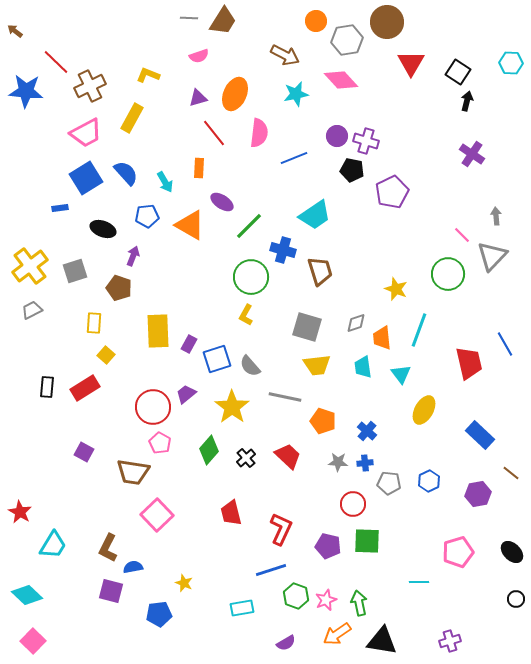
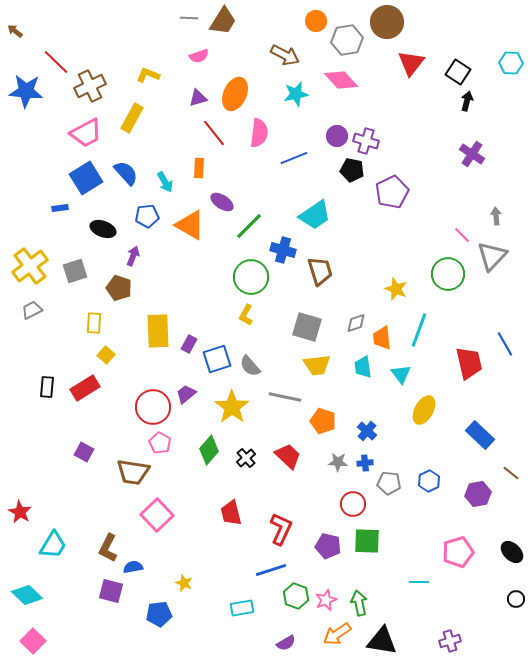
red triangle at (411, 63): rotated 8 degrees clockwise
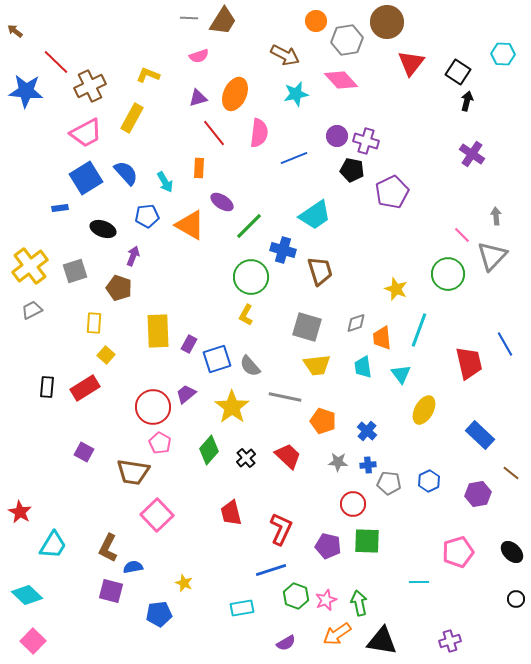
cyan hexagon at (511, 63): moved 8 px left, 9 px up
blue cross at (365, 463): moved 3 px right, 2 px down
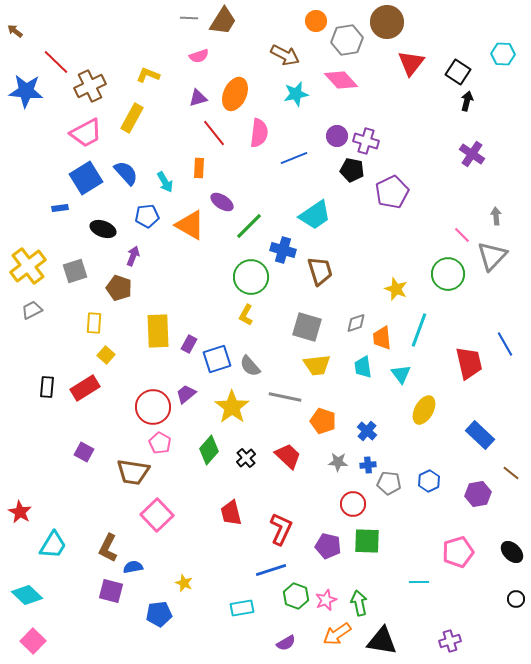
yellow cross at (30, 266): moved 2 px left
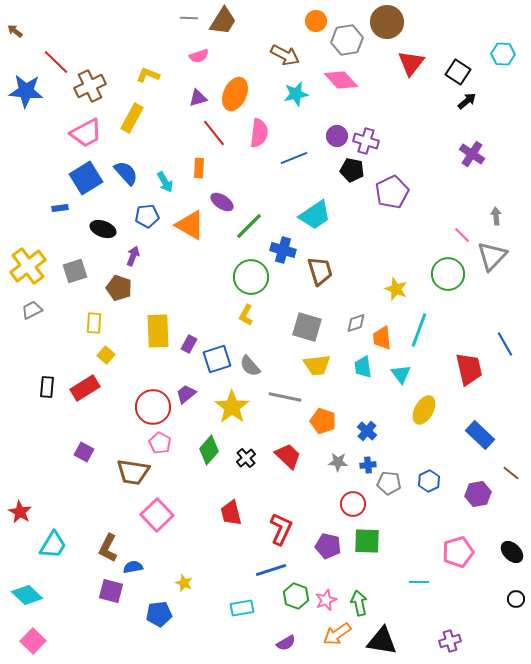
black arrow at (467, 101): rotated 36 degrees clockwise
red trapezoid at (469, 363): moved 6 px down
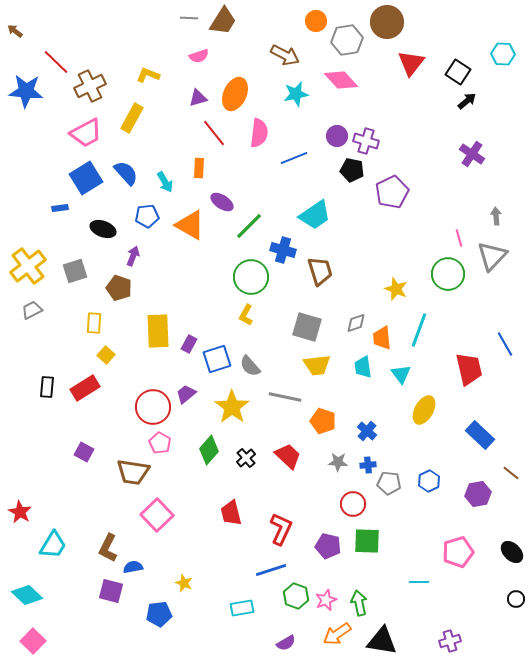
pink line at (462, 235): moved 3 px left, 3 px down; rotated 30 degrees clockwise
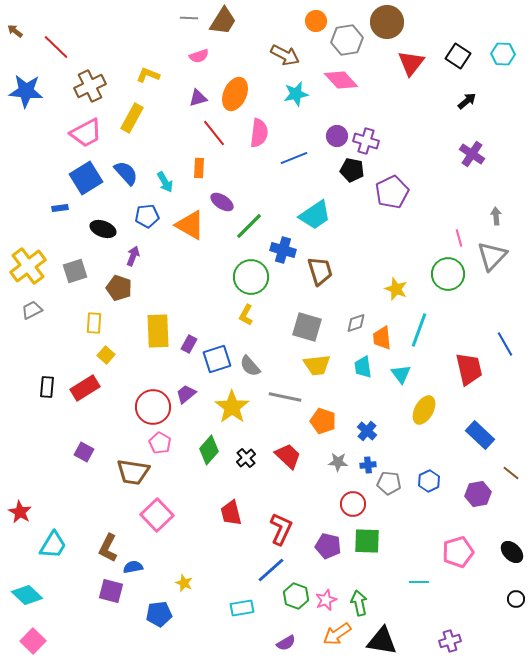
red line at (56, 62): moved 15 px up
black square at (458, 72): moved 16 px up
blue line at (271, 570): rotated 24 degrees counterclockwise
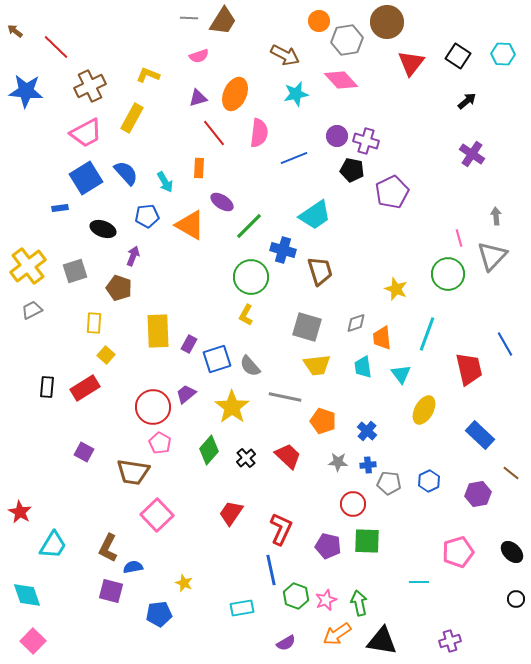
orange circle at (316, 21): moved 3 px right
cyan line at (419, 330): moved 8 px right, 4 px down
red trapezoid at (231, 513): rotated 48 degrees clockwise
blue line at (271, 570): rotated 60 degrees counterclockwise
cyan diamond at (27, 595): rotated 28 degrees clockwise
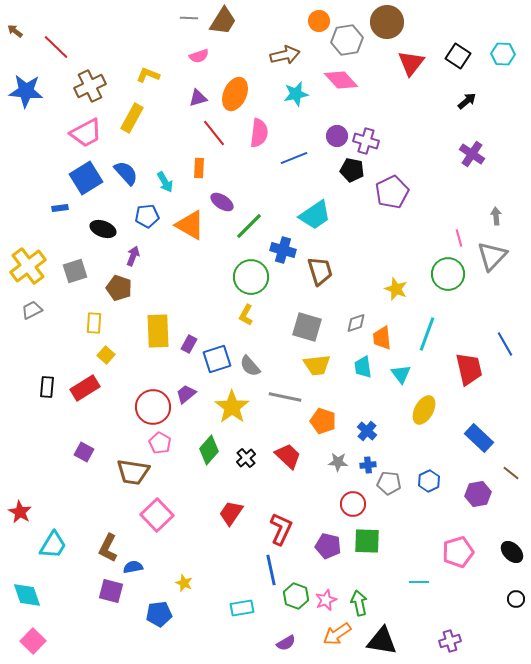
brown arrow at (285, 55): rotated 40 degrees counterclockwise
blue rectangle at (480, 435): moved 1 px left, 3 px down
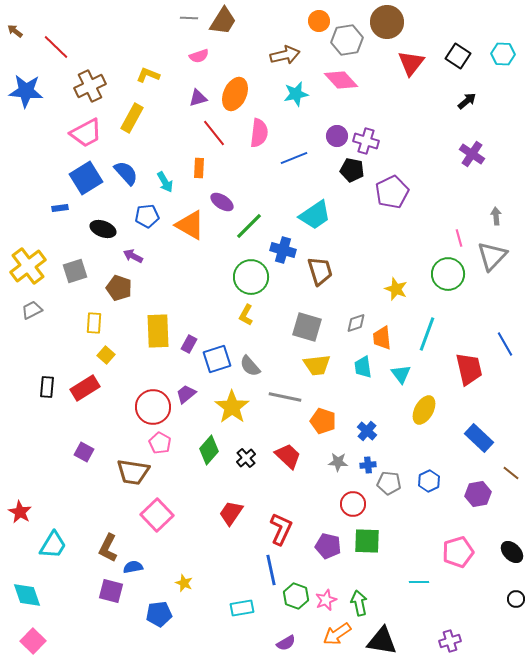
purple arrow at (133, 256): rotated 84 degrees counterclockwise
